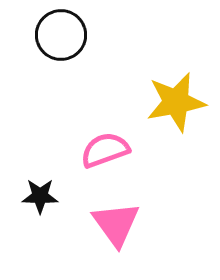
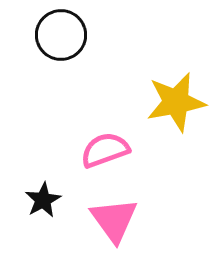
black star: moved 3 px right, 4 px down; rotated 30 degrees counterclockwise
pink triangle: moved 2 px left, 4 px up
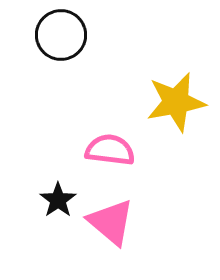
pink semicircle: moved 5 px right; rotated 27 degrees clockwise
black star: moved 15 px right; rotated 6 degrees counterclockwise
pink triangle: moved 3 px left, 2 px down; rotated 14 degrees counterclockwise
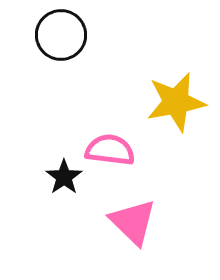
black star: moved 6 px right, 23 px up
pink triangle: moved 22 px right; rotated 4 degrees clockwise
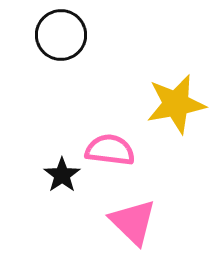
yellow star: moved 2 px down
black star: moved 2 px left, 2 px up
